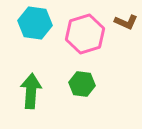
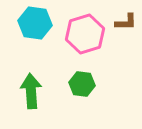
brown L-shape: rotated 25 degrees counterclockwise
green arrow: rotated 8 degrees counterclockwise
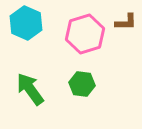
cyan hexagon: moved 9 px left; rotated 16 degrees clockwise
green arrow: moved 1 px left, 2 px up; rotated 32 degrees counterclockwise
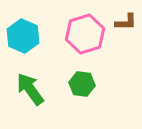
cyan hexagon: moved 3 px left, 13 px down
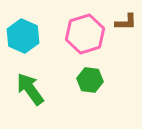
green hexagon: moved 8 px right, 4 px up
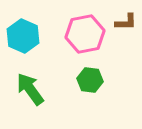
pink hexagon: rotated 6 degrees clockwise
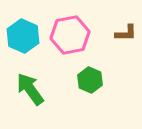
brown L-shape: moved 11 px down
pink hexagon: moved 15 px left, 1 px down
green hexagon: rotated 15 degrees clockwise
